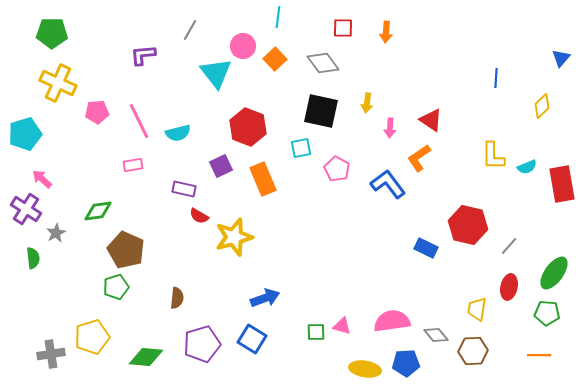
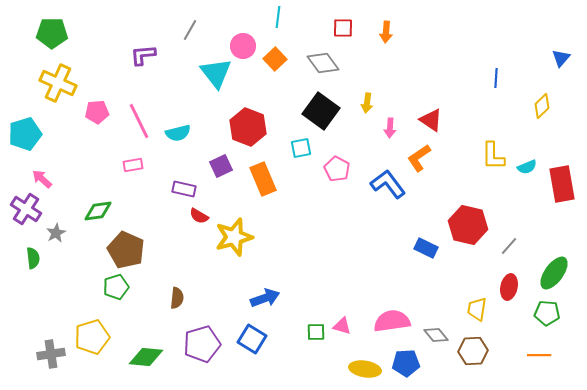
black square at (321, 111): rotated 24 degrees clockwise
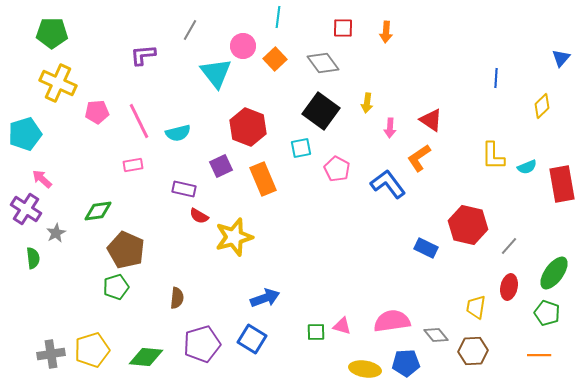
yellow trapezoid at (477, 309): moved 1 px left, 2 px up
green pentagon at (547, 313): rotated 15 degrees clockwise
yellow pentagon at (92, 337): moved 13 px down
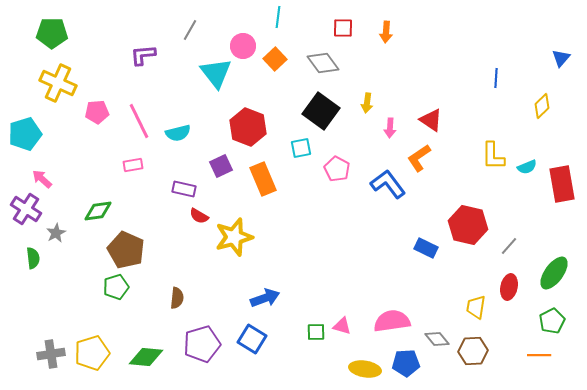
green pentagon at (547, 313): moved 5 px right, 8 px down; rotated 25 degrees clockwise
gray diamond at (436, 335): moved 1 px right, 4 px down
yellow pentagon at (92, 350): moved 3 px down
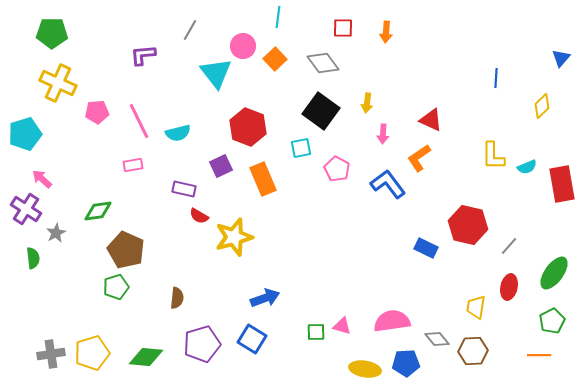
red triangle at (431, 120): rotated 10 degrees counterclockwise
pink arrow at (390, 128): moved 7 px left, 6 px down
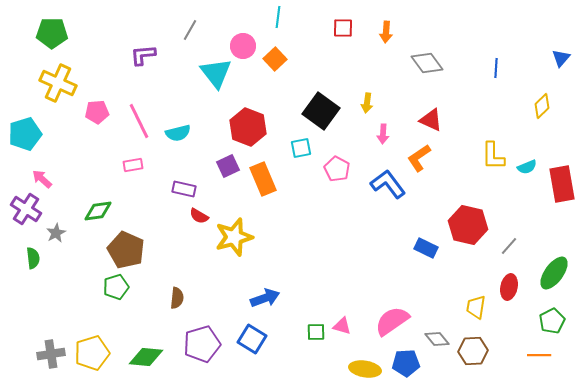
gray diamond at (323, 63): moved 104 px right
blue line at (496, 78): moved 10 px up
purple square at (221, 166): moved 7 px right
pink semicircle at (392, 321): rotated 27 degrees counterclockwise
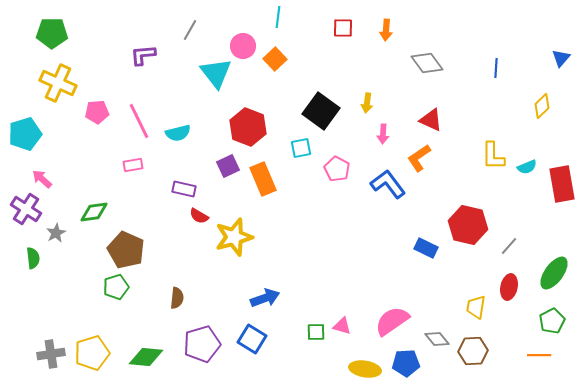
orange arrow at (386, 32): moved 2 px up
green diamond at (98, 211): moved 4 px left, 1 px down
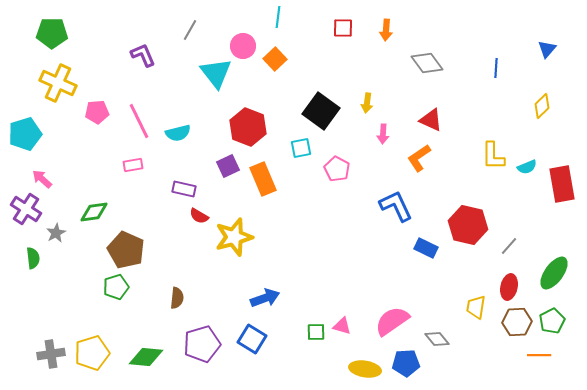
purple L-shape at (143, 55): rotated 72 degrees clockwise
blue triangle at (561, 58): moved 14 px left, 9 px up
blue L-shape at (388, 184): moved 8 px right, 22 px down; rotated 12 degrees clockwise
brown hexagon at (473, 351): moved 44 px right, 29 px up
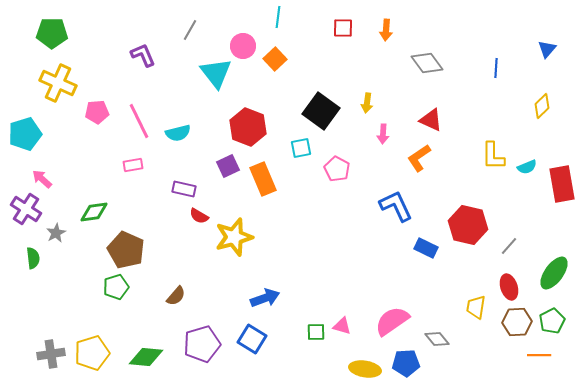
red ellipse at (509, 287): rotated 30 degrees counterclockwise
brown semicircle at (177, 298): moved 1 px left, 2 px up; rotated 35 degrees clockwise
